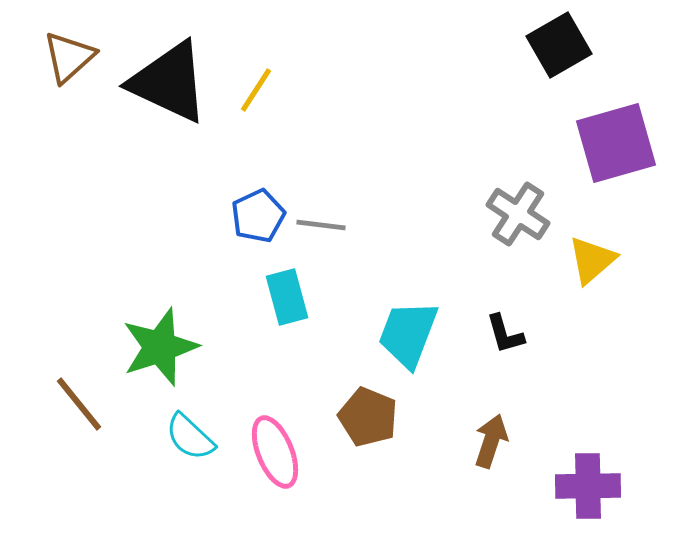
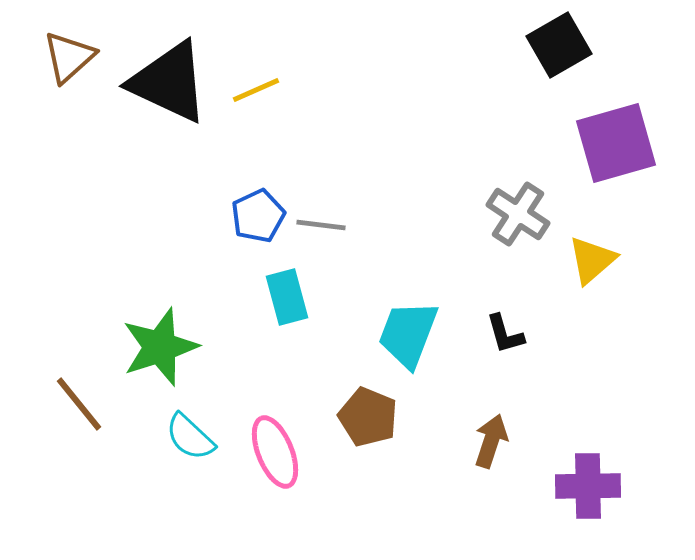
yellow line: rotated 33 degrees clockwise
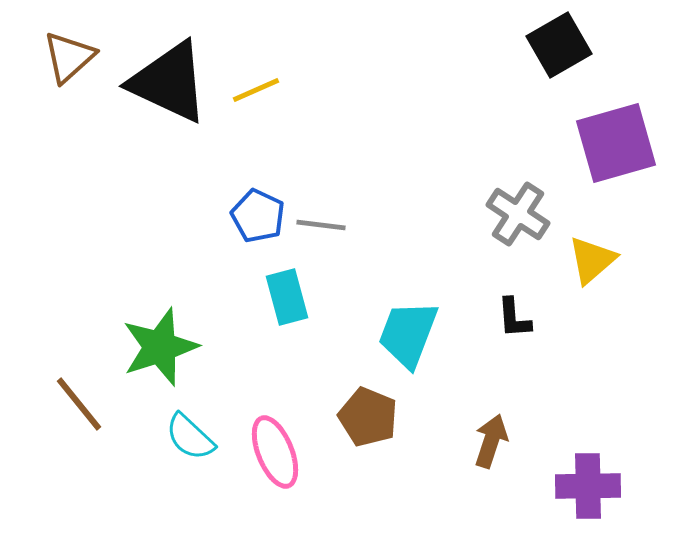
blue pentagon: rotated 22 degrees counterclockwise
black L-shape: moved 9 px right, 16 px up; rotated 12 degrees clockwise
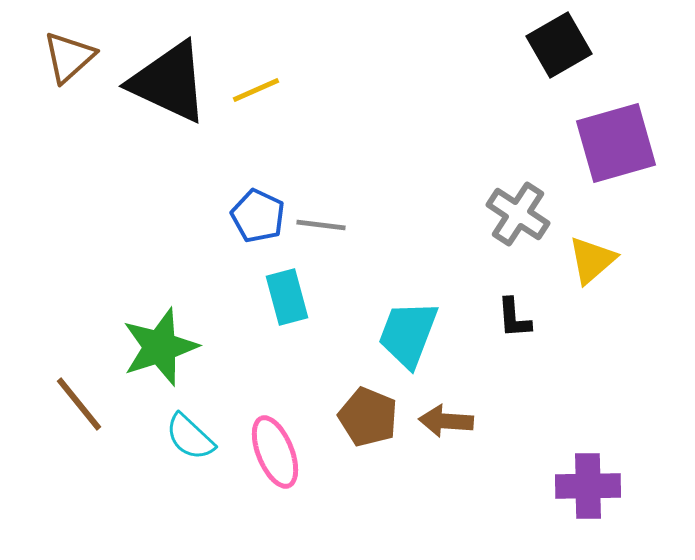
brown arrow: moved 45 px left, 20 px up; rotated 104 degrees counterclockwise
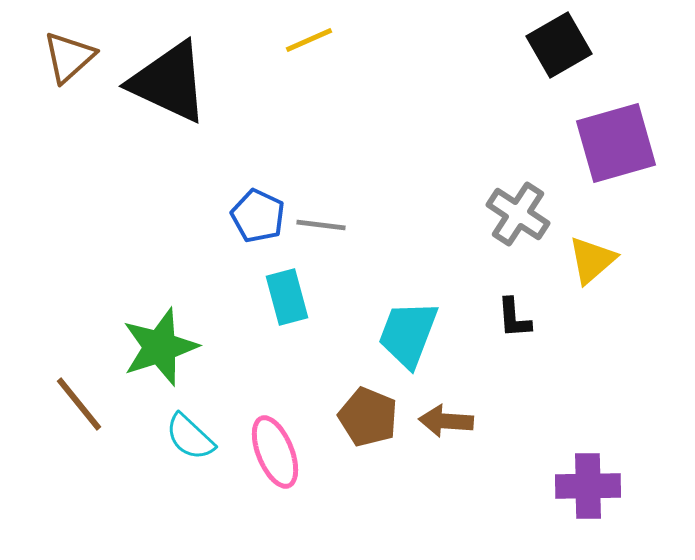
yellow line: moved 53 px right, 50 px up
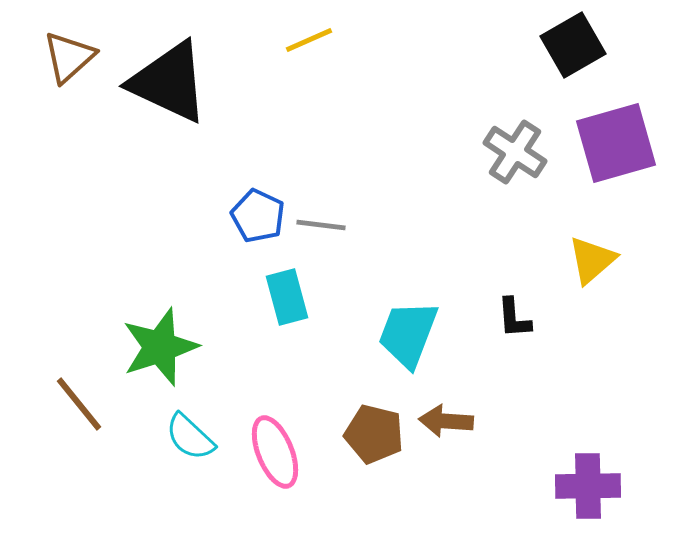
black square: moved 14 px right
gray cross: moved 3 px left, 62 px up
brown pentagon: moved 6 px right, 17 px down; rotated 8 degrees counterclockwise
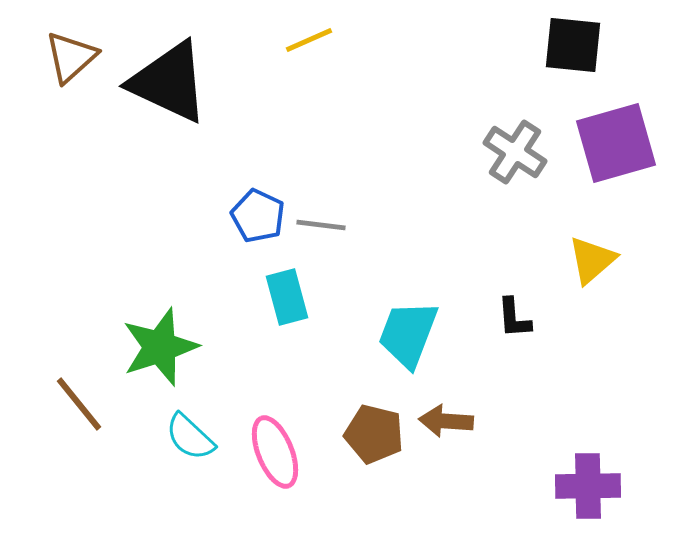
black square: rotated 36 degrees clockwise
brown triangle: moved 2 px right
